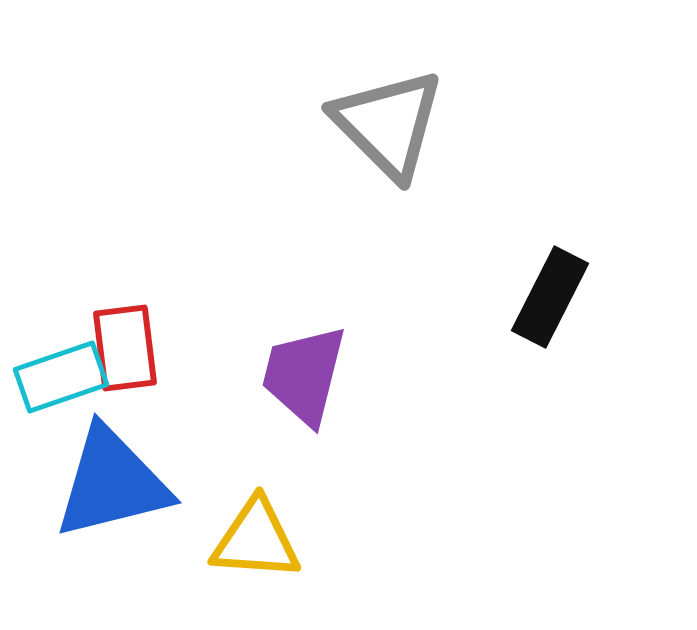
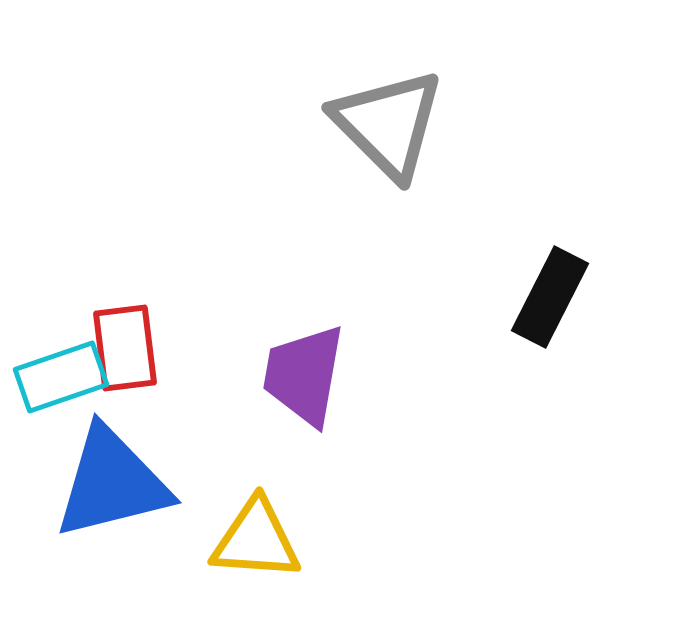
purple trapezoid: rotated 4 degrees counterclockwise
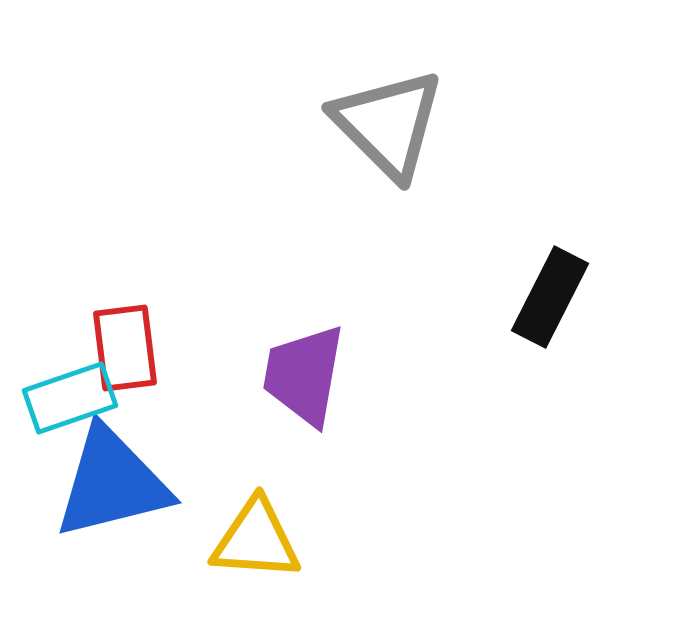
cyan rectangle: moved 9 px right, 21 px down
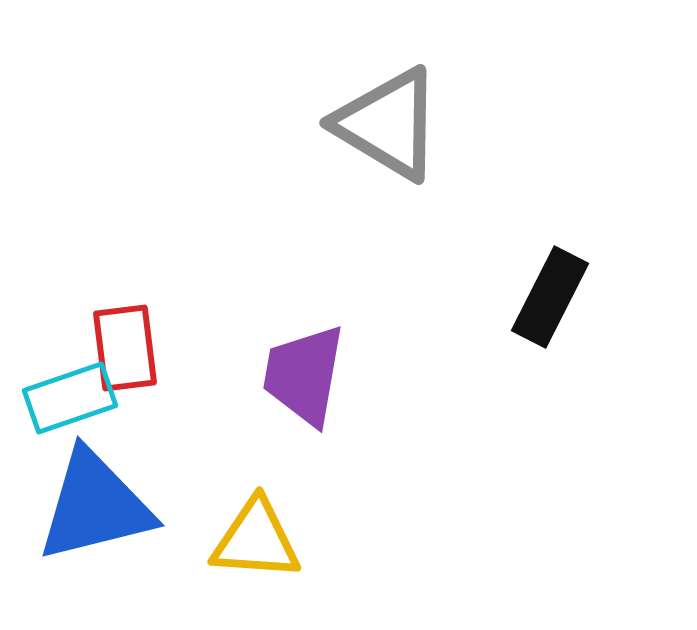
gray triangle: rotated 14 degrees counterclockwise
blue triangle: moved 17 px left, 23 px down
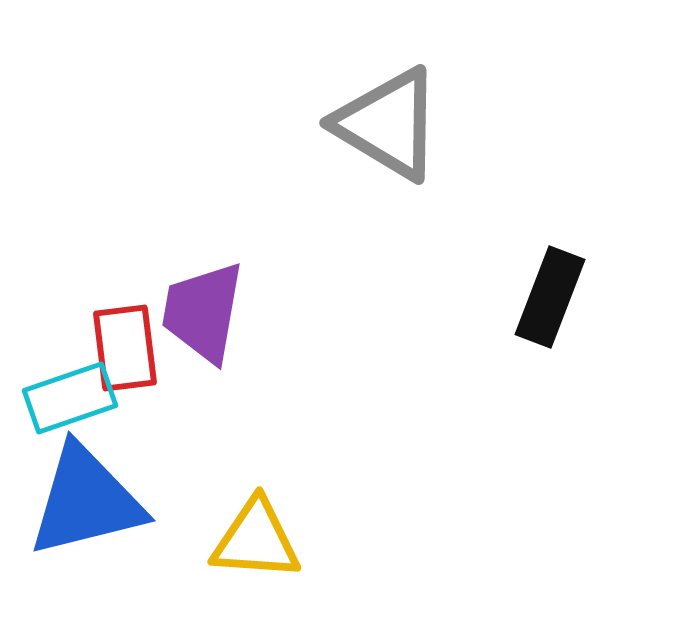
black rectangle: rotated 6 degrees counterclockwise
purple trapezoid: moved 101 px left, 63 px up
blue triangle: moved 9 px left, 5 px up
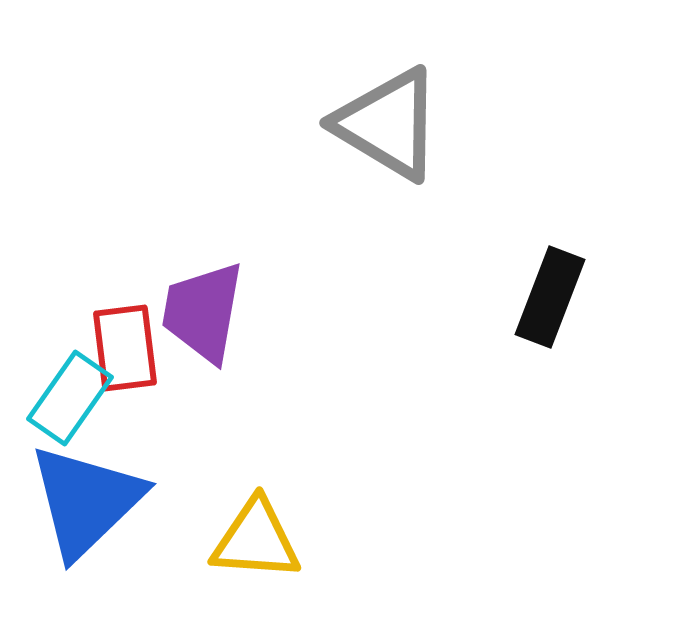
cyan rectangle: rotated 36 degrees counterclockwise
blue triangle: rotated 30 degrees counterclockwise
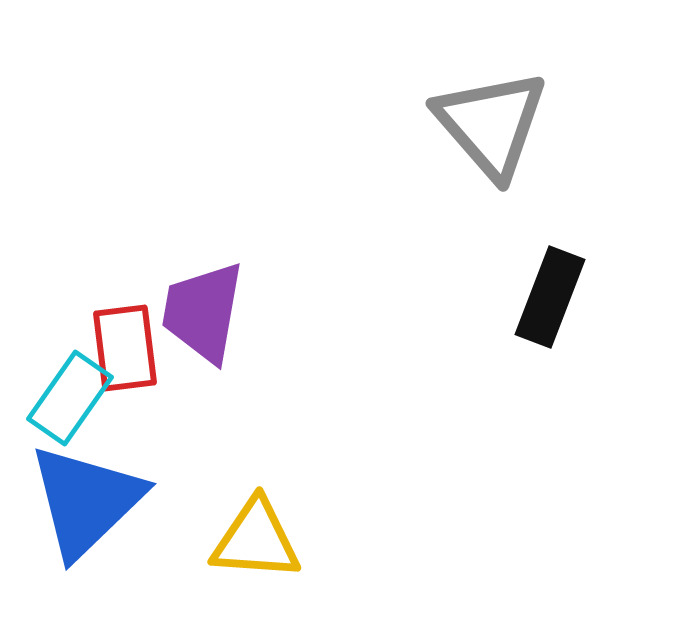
gray triangle: moved 103 px right; rotated 18 degrees clockwise
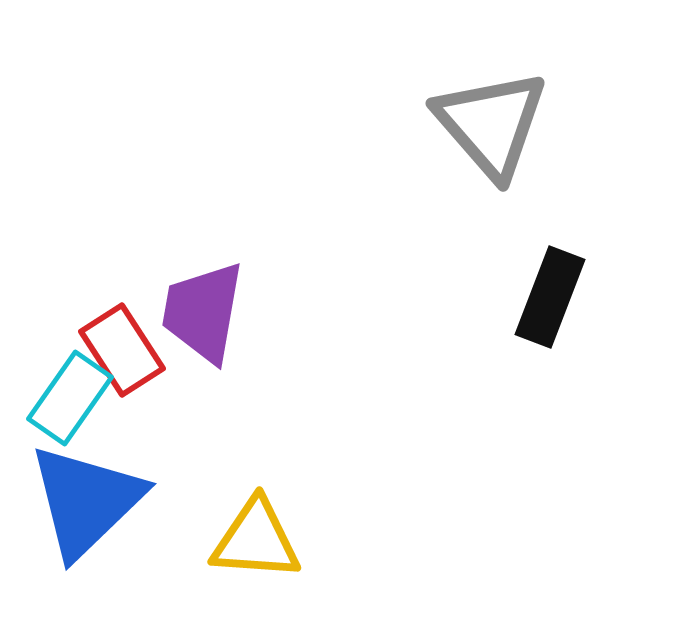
red rectangle: moved 3 px left, 2 px down; rotated 26 degrees counterclockwise
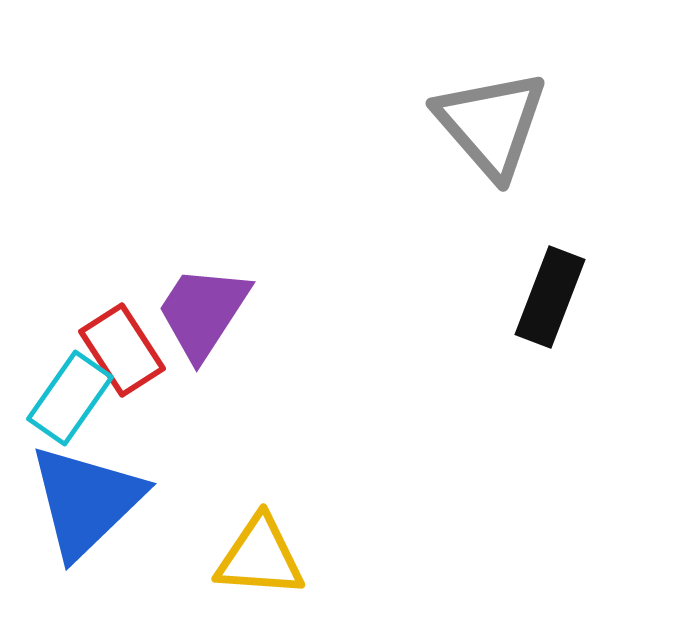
purple trapezoid: rotated 23 degrees clockwise
yellow triangle: moved 4 px right, 17 px down
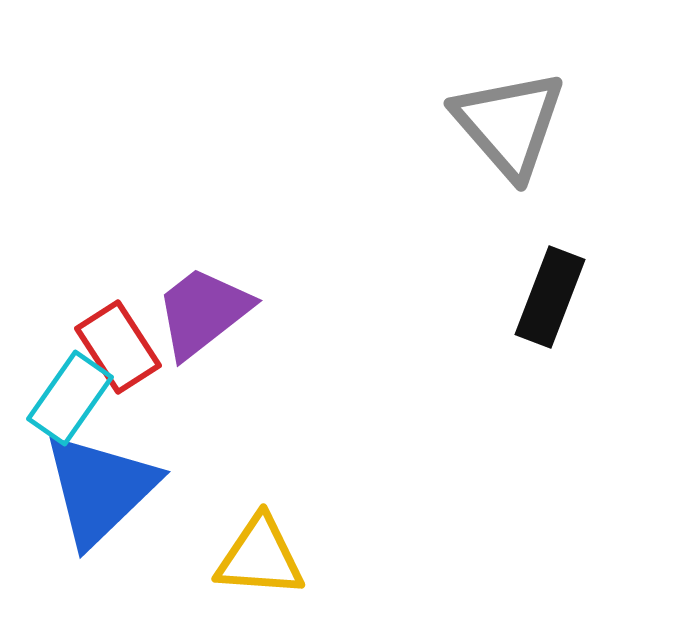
gray triangle: moved 18 px right
purple trapezoid: rotated 19 degrees clockwise
red rectangle: moved 4 px left, 3 px up
blue triangle: moved 14 px right, 12 px up
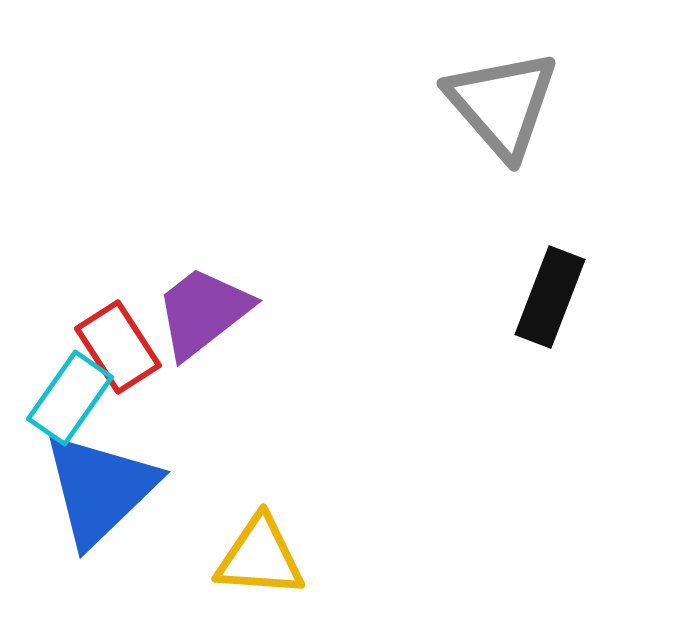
gray triangle: moved 7 px left, 20 px up
